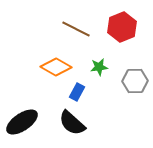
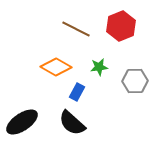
red hexagon: moved 1 px left, 1 px up
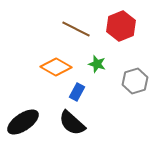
green star: moved 2 px left, 3 px up; rotated 24 degrees clockwise
gray hexagon: rotated 15 degrees counterclockwise
black ellipse: moved 1 px right
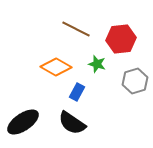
red hexagon: moved 13 px down; rotated 16 degrees clockwise
black semicircle: rotated 8 degrees counterclockwise
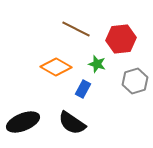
blue rectangle: moved 6 px right, 3 px up
black ellipse: rotated 12 degrees clockwise
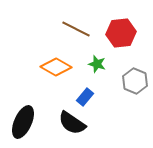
red hexagon: moved 6 px up
gray hexagon: rotated 20 degrees counterclockwise
blue rectangle: moved 2 px right, 8 px down; rotated 12 degrees clockwise
black ellipse: rotated 44 degrees counterclockwise
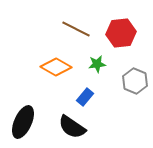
green star: rotated 24 degrees counterclockwise
black semicircle: moved 4 px down
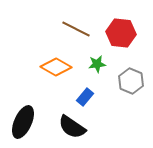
red hexagon: rotated 12 degrees clockwise
gray hexagon: moved 4 px left
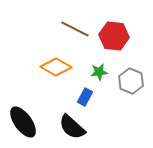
brown line: moved 1 px left
red hexagon: moved 7 px left, 3 px down
green star: moved 2 px right, 8 px down
blue rectangle: rotated 12 degrees counterclockwise
black ellipse: rotated 60 degrees counterclockwise
black semicircle: rotated 8 degrees clockwise
